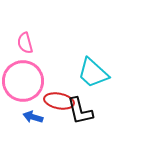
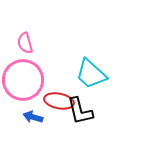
cyan trapezoid: moved 2 px left, 1 px down
pink circle: moved 1 px up
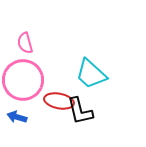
blue arrow: moved 16 px left
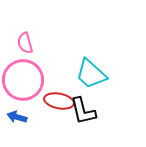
black L-shape: moved 3 px right
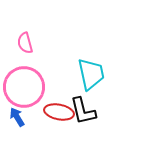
cyan trapezoid: rotated 144 degrees counterclockwise
pink circle: moved 1 px right, 7 px down
red ellipse: moved 11 px down
blue arrow: rotated 42 degrees clockwise
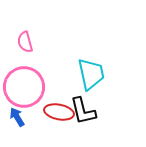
pink semicircle: moved 1 px up
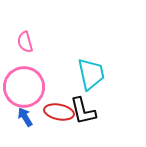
blue arrow: moved 8 px right
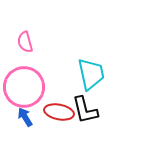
black L-shape: moved 2 px right, 1 px up
